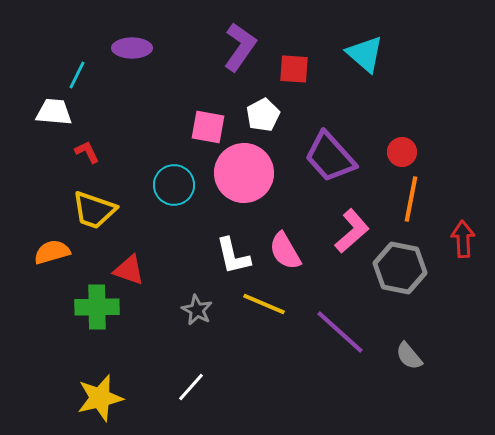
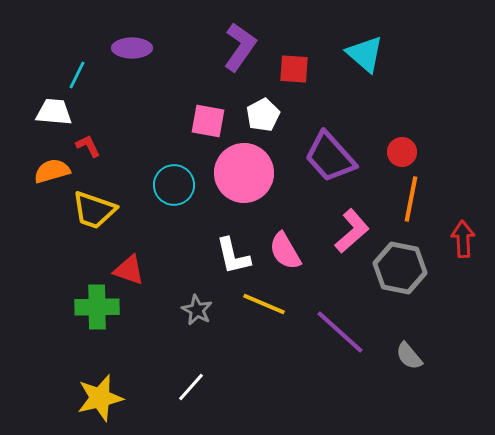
pink square: moved 6 px up
red L-shape: moved 1 px right, 6 px up
orange semicircle: moved 81 px up
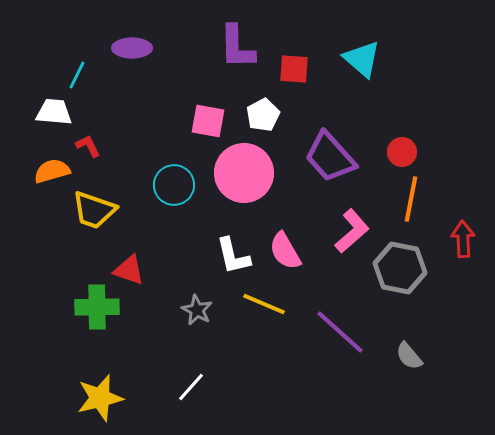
purple L-shape: moved 3 px left; rotated 144 degrees clockwise
cyan triangle: moved 3 px left, 5 px down
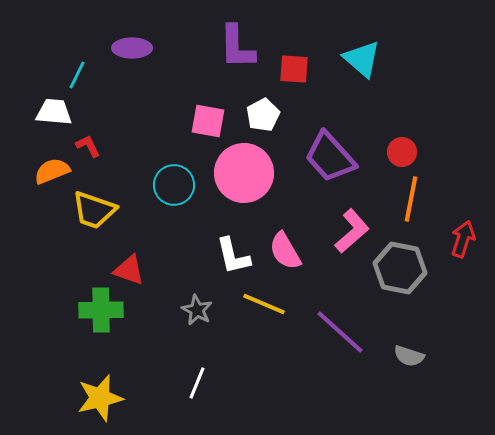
orange semicircle: rotated 6 degrees counterclockwise
red arrow: rotated 21 degrees clockwise
green cross: moved 4 px right, 3 px down
gray semicircle: rotated 32 degrees counterclockwise
white line: moved 6 px right, 4 px up; rotated 20 degrees counterclockwise
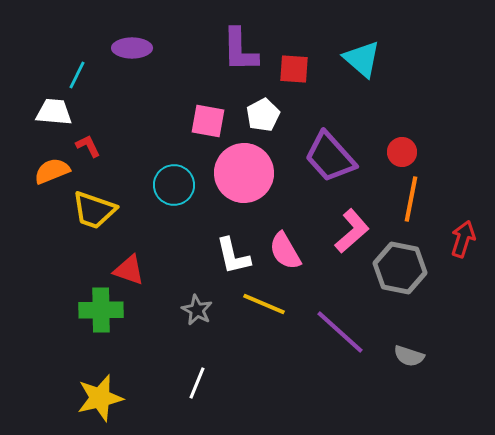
purple L-shape: moved 3 px right, 3 px down
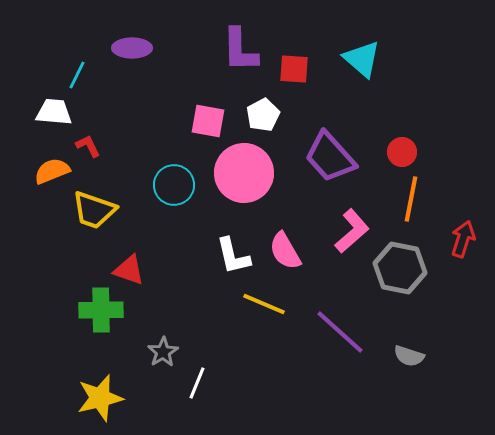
gray star: moved 34 px left, 42 px down; rotated 12 degrees clockwise
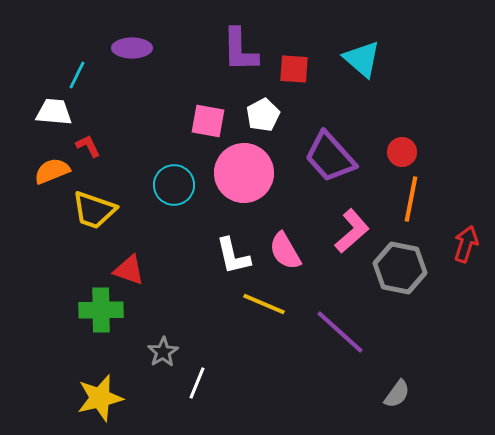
red arrow: moved 3 px right, 5 px down
gray semicircle: moved 12 px left, 38 px down; rotated 72 degrees counterclockwise
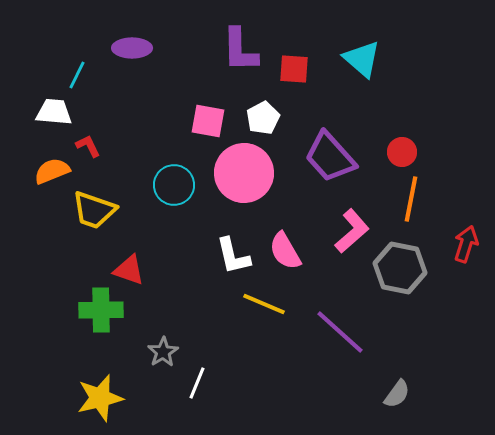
white pentagon: moved 3 px down
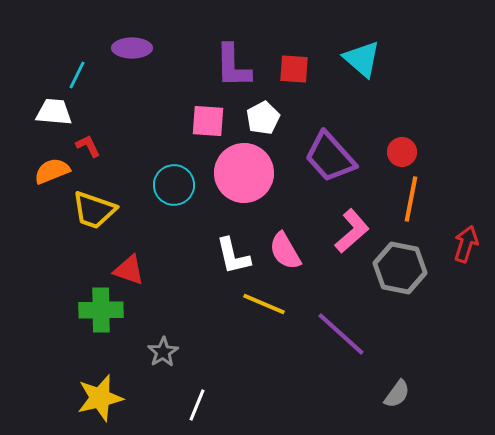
purple L-shape: moved 7 px left, 16 px down
pink square: rotated 6 degrees counterclockwise
purple line: moved 1 px right, 2 px down
white line: moved 22 px down
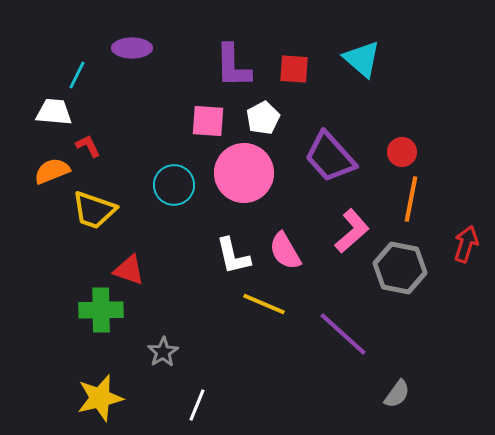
purple line: moved 2 px right
